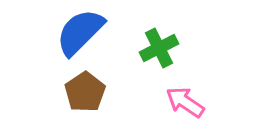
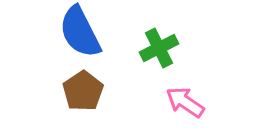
blue semicircle: rotated 72 degrees counterclockwise
brown pentagon: moved 2 px left, 1 px up
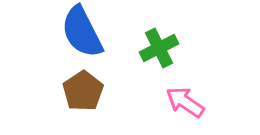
blue semicircle: moved 2 px right
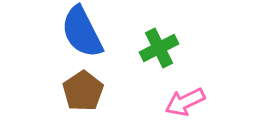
pink arrow: rotated 60 degrees counterclockwise
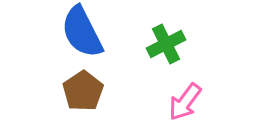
green cross: moved 7 px right, 4 px up
pink arrow: rotated 27 degrees counterclockwise
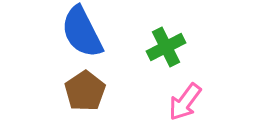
green cross: moved 3 px down
brown pentagon: moved 2 px right
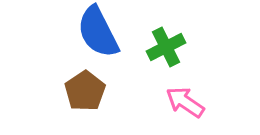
blue semicircle: moved 16 px right
pink arrow: rotated 87 degrees clockwise
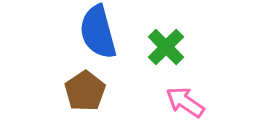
blue semicircle: rotated 12 degrees clockwise
green cross: rotated 18 degrees counterclockwise
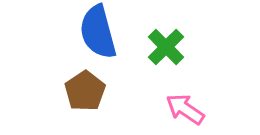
pink arrow: moved 7 px down
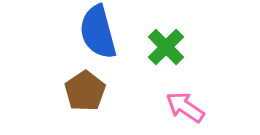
pink arrow: moved 2 px up
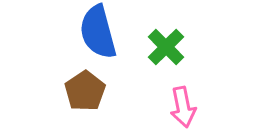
pink arrow: moved 2 px left; rotated 135 degrees counterclockwise
